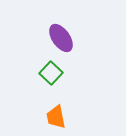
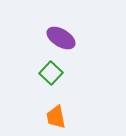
purple ellipse: rotated 24 degrees counterclockwise
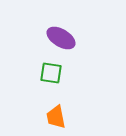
green square: rotated 35 degrees counterclockwise
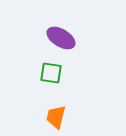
orange trapezoid: rotated 25 degrees clockwise
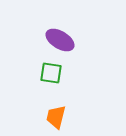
purple ellipse: moved 1 px left, 2 px down
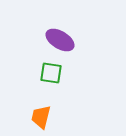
orange trapezoid: moved 15 px left
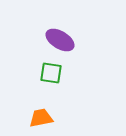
orange trapezoid: moved 1 px down; rotated 65 degrees clockwise
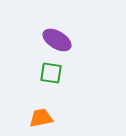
purple ellipse: moved 3 px left
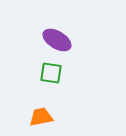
orange trapezoid: moved 1 px up
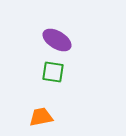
green square: moved 2 px right, 1 px up
